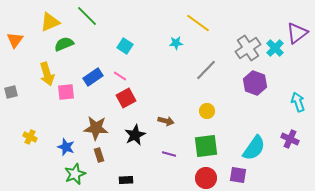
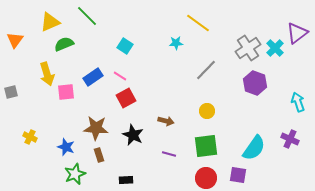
black star: moved 2 px left; rotated 20 degrees counterclockwise
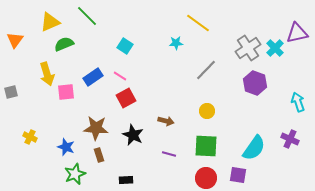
purple triangle: rotated 25 degrees clockwise
green square: rotated 10 degrees clockwise
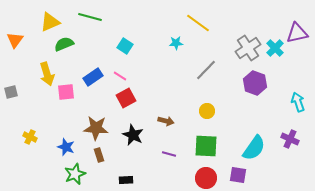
green line: moved 3 px right, 1 px down; rotated 30 degrees counterclockwise
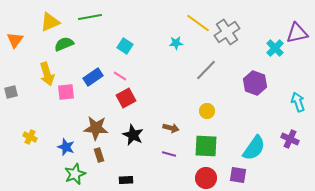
green line: rotated 25 degrees counterclockwise
gray cross: moved 21 px left, 16 px up
brown arrow: moved 5 px right, 7 px down
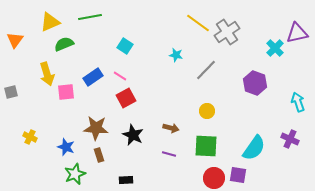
cyan star: moved 12 px down; rotated 16 degrees clockwise
red circle: moved 8 px right
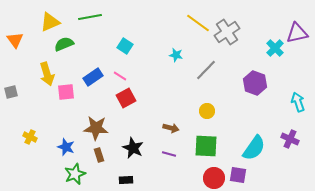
orange triangle: rotated 12 degrees counterclockwise
black star: moved 13 px down
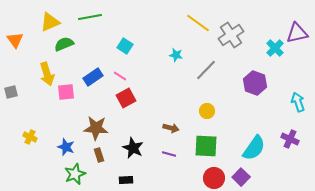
gray cross: moved 4 px right, 3 px down
purple square: moved 3 px right, 2 px down; rotated 36 degrees clockwise
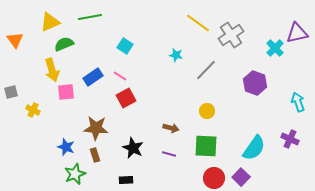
yellow arrow: moved 5 px right, 4 px up
yellow cross: moved 3 px right, 27 px up
brown rectangle: moved 4 px left
